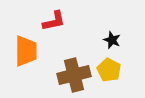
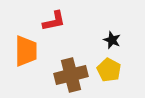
brown cross: moved 3 px left
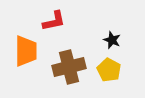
brown cross: moved 2 px left, 8 px up
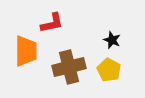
red L-shape: moved 2 px left, 2 px down
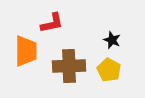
brown cross: moved 1 px up; rotated 12 degrees clockwise
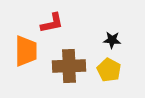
black star: rotated 18 degrees counterclockwise
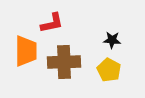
brown cross: moved 5 px left, 4 px up
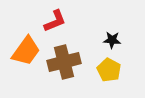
red L-shape: moved 3 px right, 2 px up; rotated 10 degrees counterclockwise
orange trapezoid: rotated 36 degrees clockwise
brown cross: rotated 12 degrees counterclockwise
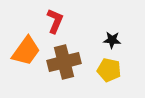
red L-shape: rotated 45 degrees counterclockwise
yellow pentagon: rotated 15 degrees counterclockwise
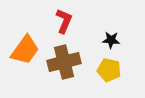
red L-shape: moved 9 px right
black star: moved 1 px left
orange trapezoid: moved 1 px left, 1 px up
